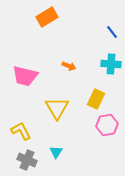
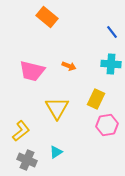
orange rectangle: rotated 70 degrees clockwise
pink trapezoid: moved 7 px right, 5 px up
yellow L-shape: rotated 80 degrees clockwise
cyan triangle: rotated 24 degrees clockwise
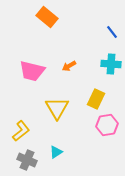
orange arrow: rotated 128 degrees clockwise
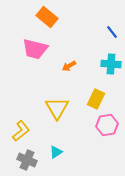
pink trapezoid: moved 3 px right, 22 px up
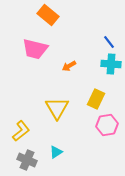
orange rectangle: moved 1 px right, 2 px up
blue line: moved 3 px left, 10 px down
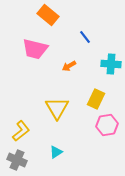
blue line: moved 24 px left, 5 px up
gray cross: moved 10 px left
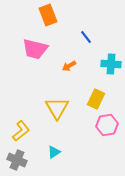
orange rectangle: rotated 30 degrees clockwise
blue line: moved 1 px right
cyan triangle: moved 2 px left
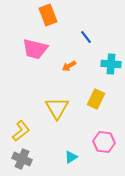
pink hexagon: moved 3 px left, 17 px down; rotated 15 degrees clockwise
cyan triangle: moved 17 px right, 5 px down
gray cross: moved 5 px right, 1 px up
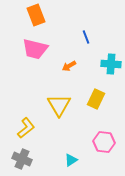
orange rectangle: moved 12 px left
blue line: rotated 16 degrees clockwise
yellow triangle: moved 2 px right, 3 px up
yellow L-shape: moved 5 px right, 3 px up
cyan triangle: moved 3 px down
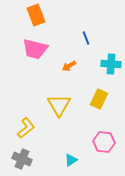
blue line: moved 1 px down
yellow rectangle: moved 3 px right
